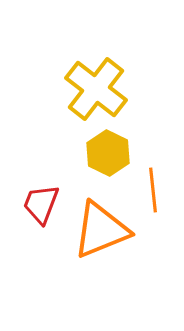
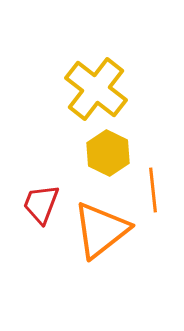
orange triangle: rotated 16 degrees counterclockwise
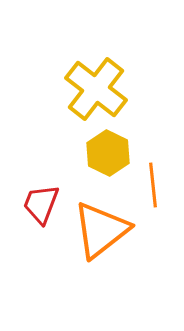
orange line: moved 5 px up
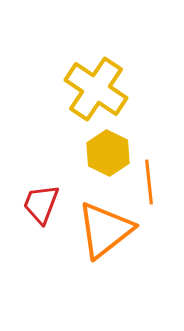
yellow cross: rotated 4 degrees counterclockwise
orange line: moved 4 px left, 3 px up
orange triangle: moved 4 px right
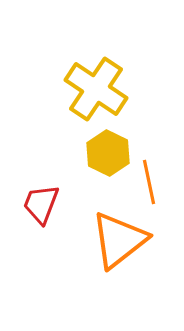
orange line: rotated 6 degrees counterclockwise
orange triangle: moved 14 px right, 10 px down
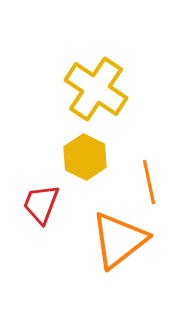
yellow hexagon: moved 23 px left, 4 px down
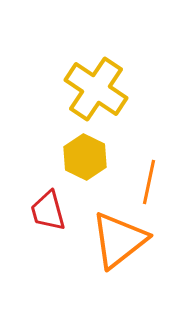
orange line: rotated 24 degrees clockwise
red trapezoid: moved 7 px right, 7 px down; rotated 36 degrees counterclockwise
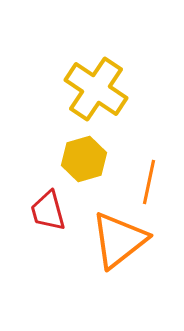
yellow hexagon: moved 1 px left, 2 px down; rotated 18 degrees clockwise
